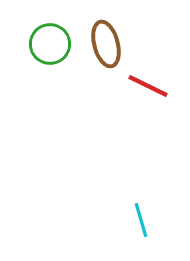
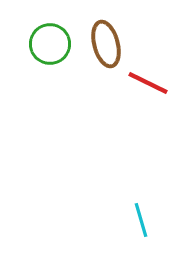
red line: moved 3 px up
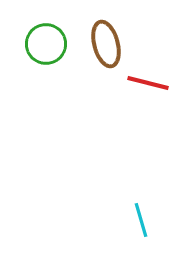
green circle: moved 4 px left
red line: rotated 12 degrees counterclockwise
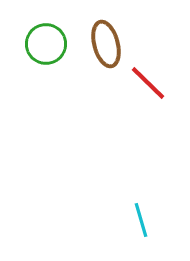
red line: rotated 30 degrees clockwise
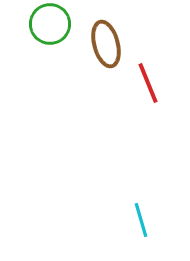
green circle: moved 4 px right, 20 px up
red line: rotated 24 degrees clockwise
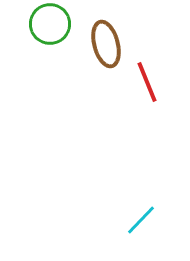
red line: moved 1 px left, 1 px up
cyan line: rotated 60 degrees clockwise
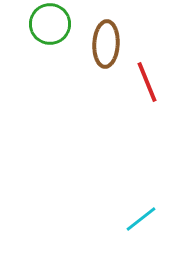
brown ellipse: rotated 18 degrees clockwise
cyan line: moved 1 px up; rotated 8 degrees clockwise
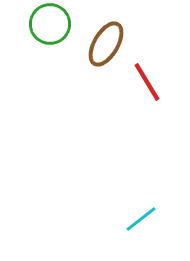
brown ellipse: rotated 27 degrees clockwise
red line: rotated 9 degrees counterclockwise
